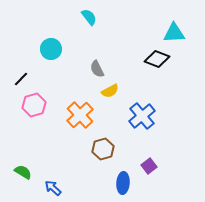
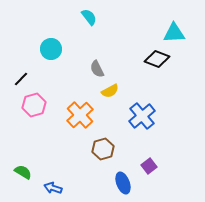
blue ellipse: rotated 25 degrees counterclockwise
blue arrow: rotated 24 degrees counterclockwise
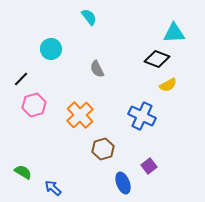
yellow semicircle: moved 58 px right, 6 px up
blue cross: rotated 24 degrees counterclockwise
blue arrow: rotated 24 degrees clockwise
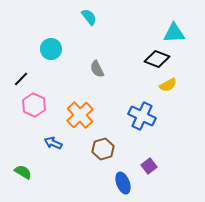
pink hexagon: rotated 20 degrees counterclockwise
blue arrow: moved 45 px up; rotated 18 degrees counterclockwise
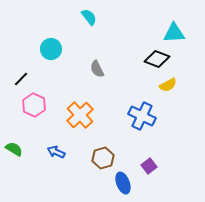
blue arrow: moved 3 px right, 9 px down
brown hexagon: moved 9 px down
green semicircle: moved 9 px left, 23 px up
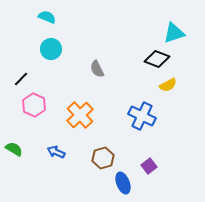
cyan semicircle: moved 42 px left; rotated 30 degrees counterclockwise
cyan triangle: rotated 15 degrees counterclockwise
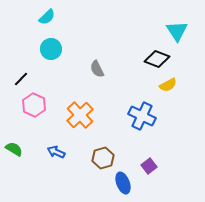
cyan semicircle: rotated 114 degrees clockwise
cyan triangle: moved 3 px right, 2 px up; rotated 45 degrees counterclockwise
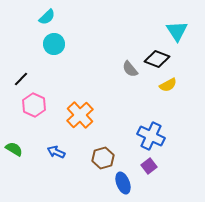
cyan circle: moved 3 px right, 5 px up
gray semicircle: moved 33 px right; rotated 12 degrees counterclockwise
blue cross: moved 9 px right, 20 px down
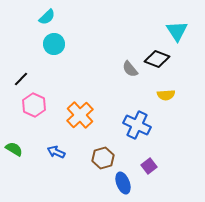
yellow semicircle: moved 2 px left, 10 px down; rotated 24 degrees clockwise
blue cross: moved 14 px left, 11 px up
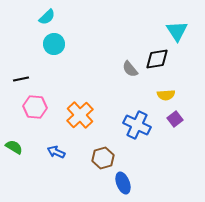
black diamond: rotated 30 degrees counterclockwise
black line: rotated 35 degrees clockwise
pink hexagon: moved 1 px right, 2 px down; rotated 20 degrees counterclockwise
green semicircle: moved 2 px up
purple square: moved 26 px right, 47 px up
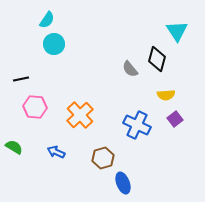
cyan semicircle: moved 3 px down; rotated 12 degrees counterclockwise
black diamond: rotated 65 degrees counterclockwise
